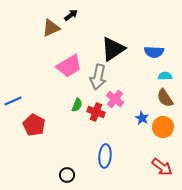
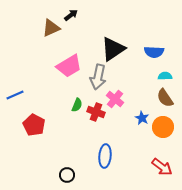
blue line: moved 2 px right, 6 px up
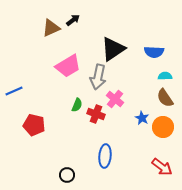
black arrow: moved 2 px right, 5 px down
pink trapezoid: moved 1 px left
blue line: moved 1 px left, 4 px up
red cross: moved 2 px down
red pentagon: rotated 15 degrees counterclockwise
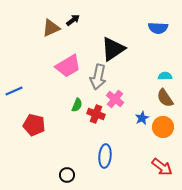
blue semicircle: moved 4 px right, 24 px up
blue star: rotated 16 degrees clockwise
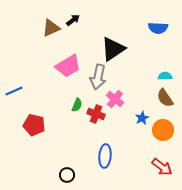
orange circle: moved 3 px down
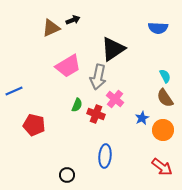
black arrow: rotated 16 degrees clockwise
cyan semicircle: rotated 64 degrees clockwise
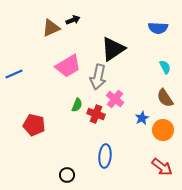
cyan semicircle: moved 9 px up
blue line: moved 17 px up
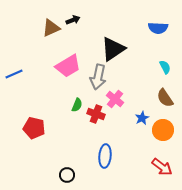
red pentagon: moved 3 px down
